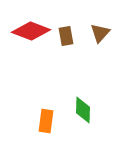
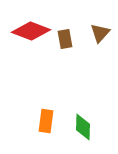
brown rectangle: moved 1 px left, 3 px down
green diamond: moved 17 px down
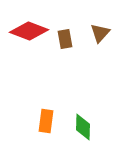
red diamond: moved 2 px left
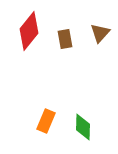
red diamond: rotated 72 degrees counterclockwise
orange rectangle: rotated 15 degrees clockwise
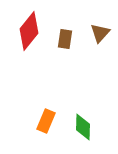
brown rectangle: rotated 18 degrees clockwise
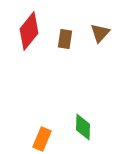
orange rectangle: moved 4 px left, 18 px down
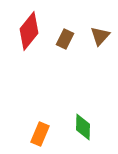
brown triangle: moved 3 px down
brown rectangle: rotated 18 degrees clockwise
orange rectangle: moved 2 px left, 5 px up
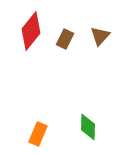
red diamond: moved 2 px right
green diamond: moved 5 px right
orange rectangle: moved 2 px left
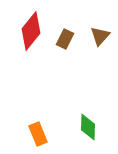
orange rectangle: rotated 45 degrees counterclockwise
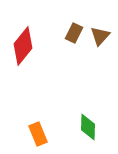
red diamond: moved 8 px left, 15 px down
brown rectangle: moved 9 px right, 6 px up
